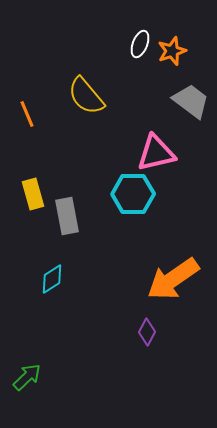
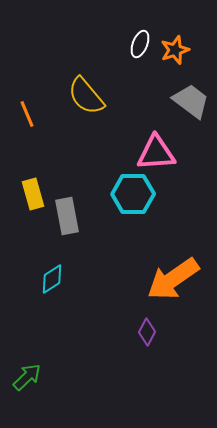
orange star: moved 3 px right, 1 px up
pink triangle: rotated 9 degrees clockwise
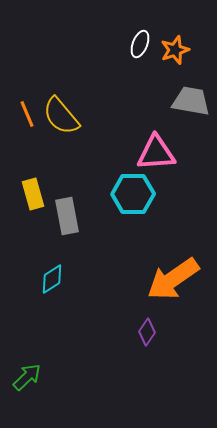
yellow semicircle: moved 25 px left, 20 px down
gray trapezoid: rotated 27 degrees counterclockwise
purple diamond: rotated 8 degrees clockwise
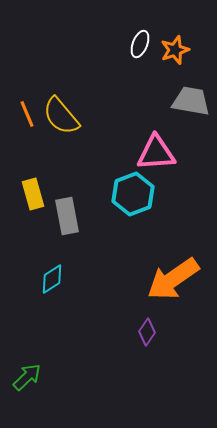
cyan hexagon: rotated 21 degrees counterclockwise
